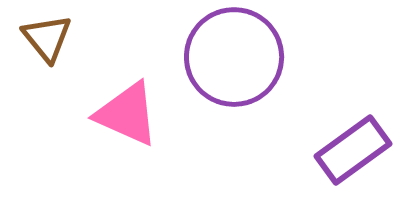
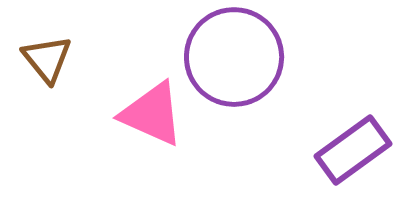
brown triangle: moved 21 px down
pink triangle: moved 25 px right
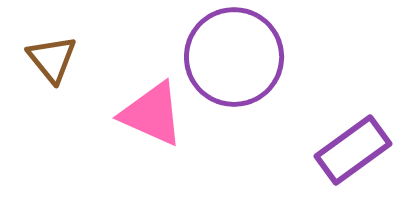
brown triangle: moved 5 px right
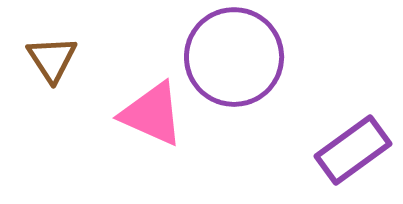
brown triangle: rotated 6 degrees clockwise
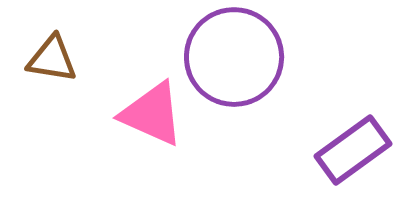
brown triangle: rotated 48 degrees counterclockwise
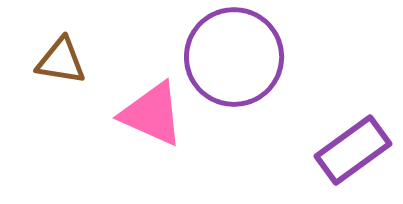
brown triangle: moved 9 px right, 2 px down
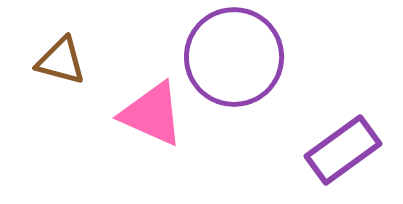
brown triangle: rotated 6 degrees clockwise
purple rectangle: moved 10 px left
